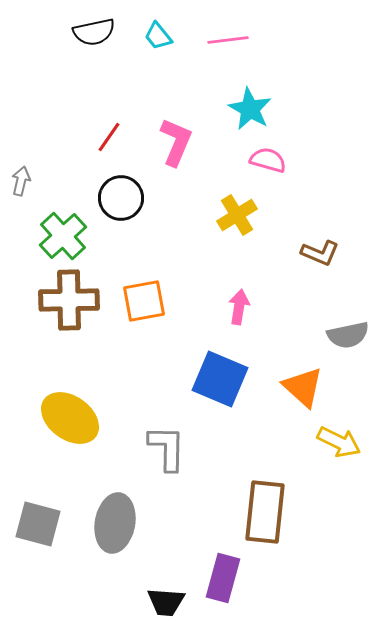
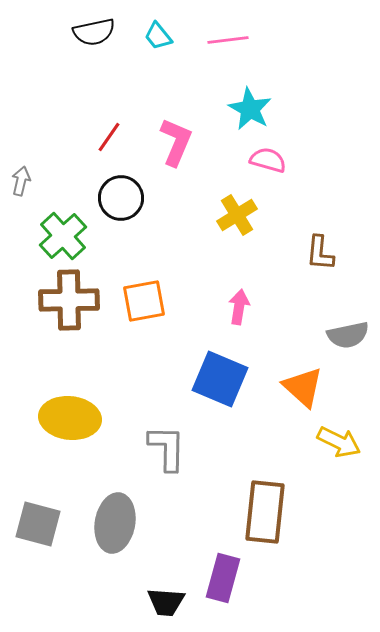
brown L-shape: rotated 72 degrees clockwise
yellow ellipse: rotated 30 degrees counterclockwise
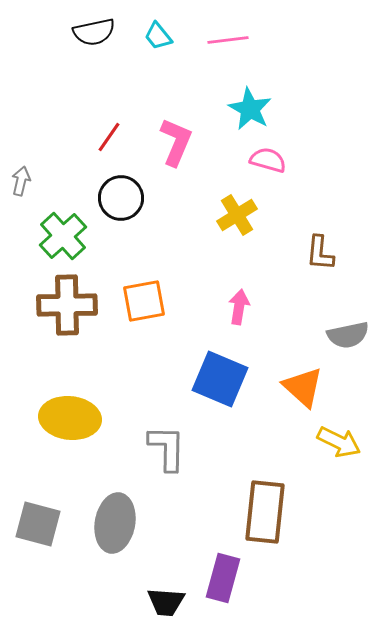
brown cross: moved 2 px left, 5 px down
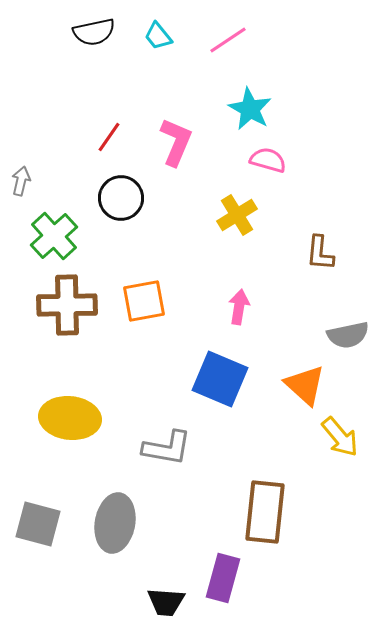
pink line: rotated 27 degrees counterclockwise
green cross: moved 9 px left
orange triangle: moved 2 px right, 2 px up
yellow arrow: moved 1 px right, 5 px up; rotated 24 degrees clockwise
gray L-shape: rotated 99 degrees clockwise
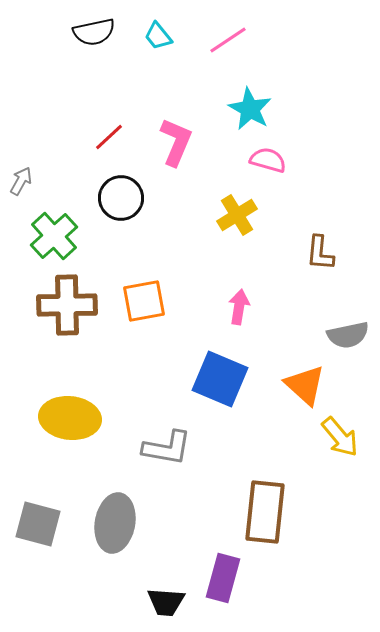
red line: rotated 12 degrees clockwise
gray arrow: rotated 16 degrees clockwise
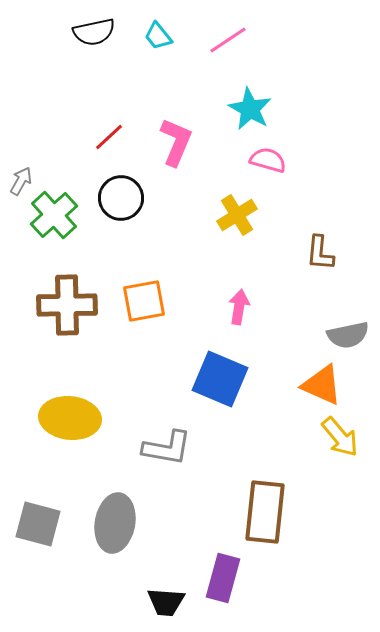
green cross: moved 21 px up
orange triangle: moved 17 px right; rotated 18 degrees counterclockwise
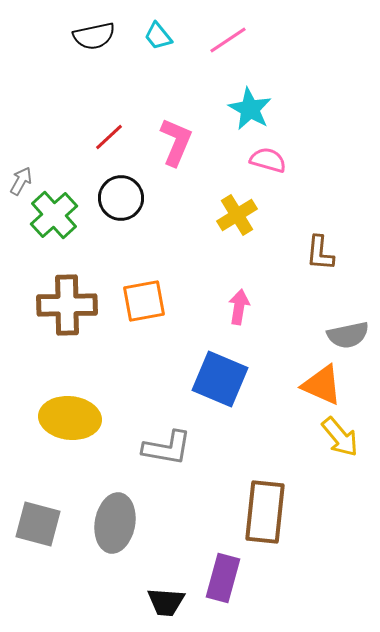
black semicircle: moved 4 px down
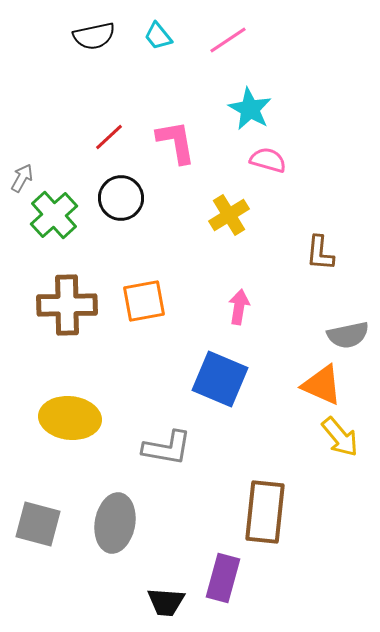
pink L-shape: rotated 33 degrees counterclockwise
gray arrow: moved 1 px right, 3 px up
yellow cross: moved 8 px left
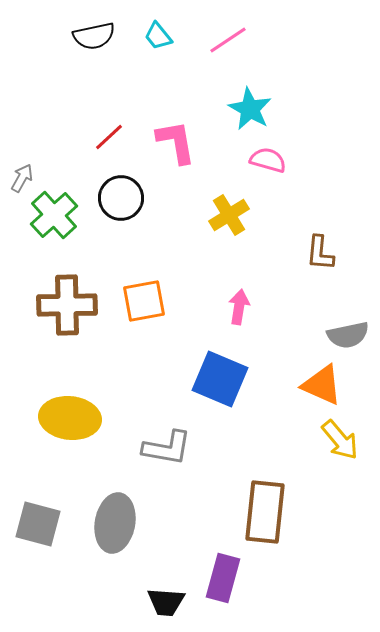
yellow arrow: moved 3 px down
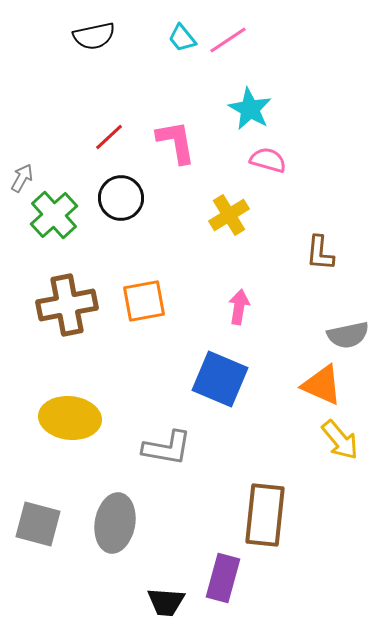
cyan trapezoid: moved 24 px right, 2 px down
brown cross: rotated 10 degrees counterclockwise
brown rectangle: moved 3 px down
